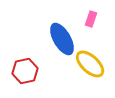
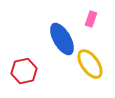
yellow ellipse: rotated 12 degrees clockwise
red hexagon: moved 1 px left
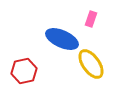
blue ellipse: rotated 36 degrees counterclockwise
yellow ellipse: moved 1 px right
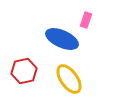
pink rectangle: moved 5 px left, 1 px down
yellow ellipse: moved 22 px left, 15 px down
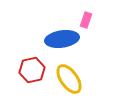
blue ellipse: rotated 32 degrees counterclockwise
red hexagon: moved 8 px right, 1 px up
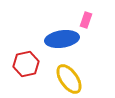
red hexagon: moved 6 px left, 6 px up
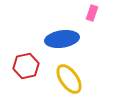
pink rectangle: moved 6 px right, 7 px up
red hexagon: moved 2 px down
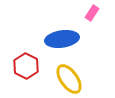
pink rectangle: rotated 14 degrees clockwise
red hexagon: rotated 20 degrees counterclockwise
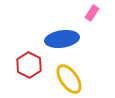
red hexagon: moved 3 px right, 1 px up
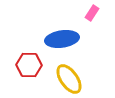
red hexagon: rotated 25 degrees counterclockwise
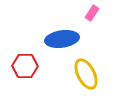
red hexagon: moved 4 px left, 1 px down
yellow ellipse: moved 17 px right, 5 px up; rotated 8 degrees clockwise
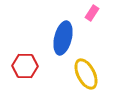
blue ellipse: moved 1 px right, 1 px up; rotated 68 degrees counterclockwise
